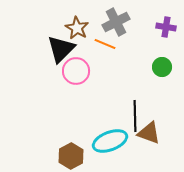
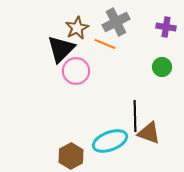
brown star: rotated 15 degrees clockwise
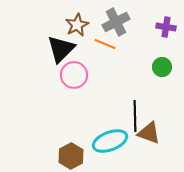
brown star: moved 3 px up
pink circle: moved 2 px left, 4 px down
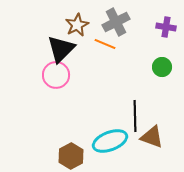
pink circle: moved 18 px left
brown triangle: moved 3 px right, 4 px down
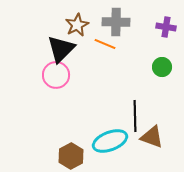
gray cross: rotated 28 degrees clockwise
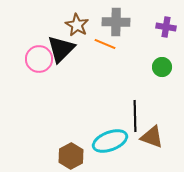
brown star: rotated 15 degrees counterclockwise
pink circle: moved 17 px left, 16 px up
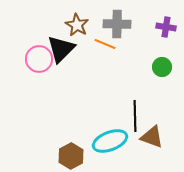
gray cross: moved 1 px right, 2 px down
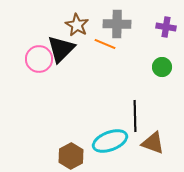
brown triangle: moved 1 px right, 6 px down
